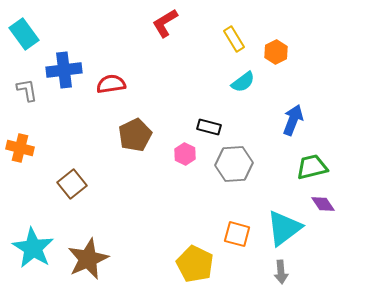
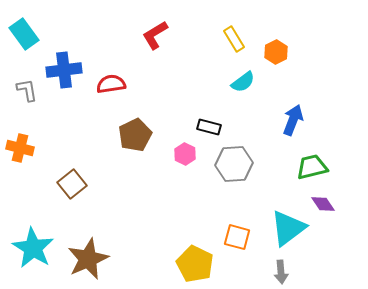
red L-shape: moved 10 px left, 12 px down
cyan triangle: moved 4 px right
orange square: moved 3 px down
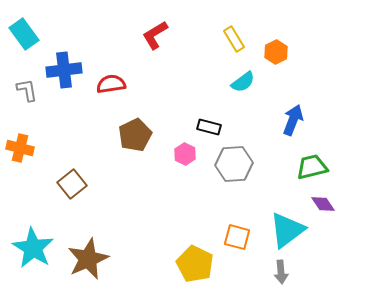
cyan triangle: moved 1 px left, 2 px down
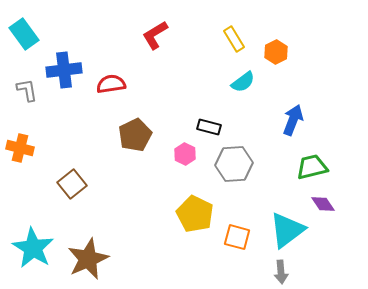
yellow pentagon: moved 50 px up
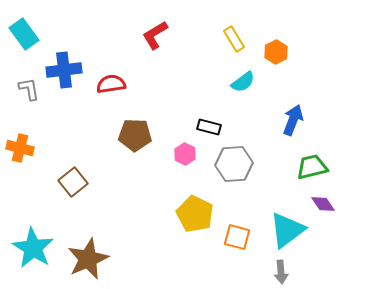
gray L-shape: moved 2 px right, 1 px up
brown pentagon: rotated 28 degrees clockwise
brown square: moved 1 px right, 2 px up
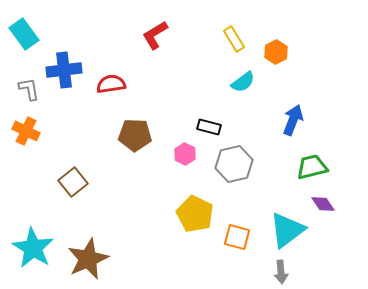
orange cross: moved 6 px right, 17 px up; rotated 12 degrees clockwise
gray hexagon: rotated 9 degrees counterclockwise
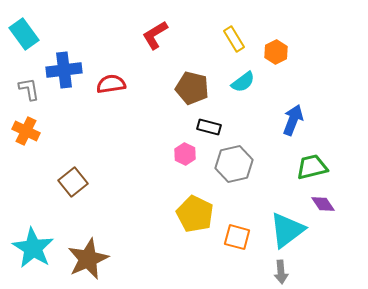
brown pentagon: moved 57 px right, 47 px up; rotated 12 degrees clockwise
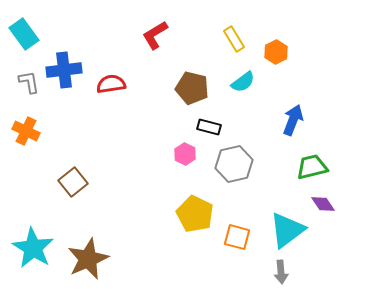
gray L-shape: moved 7 px up
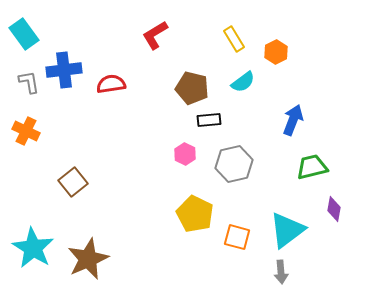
black rectangle: moved 7 px up; rotated 20 degrees counterclockwise
purple diamond: moved 11 px right, 5 px down; rotated 45 degrees clockwise
